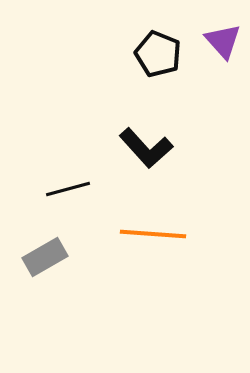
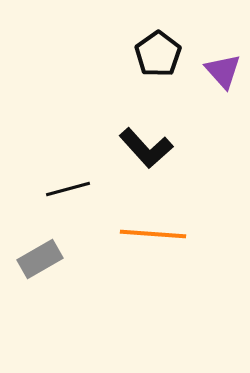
purple triangle: moved 30 px down
black pentagon: rotated 15 degrees clockwise
gray rectangle: moved 5 px left, 2 px down
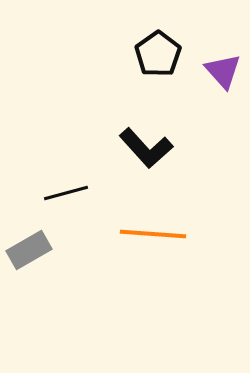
black line: moved 2 px left, 4 px down
gray rectangle: moved 11 px left, 9 px up
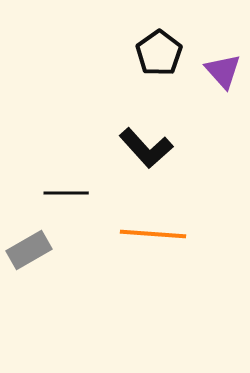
black pentagon: moved 1 px right, 1 px up
black line: rotated 15 degrees clockwise
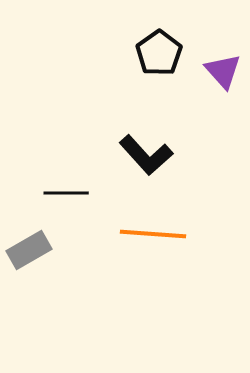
black L-shape: moved 7 px down
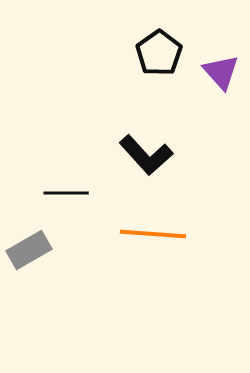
purple triangle: moved 2 px left, 1 px down
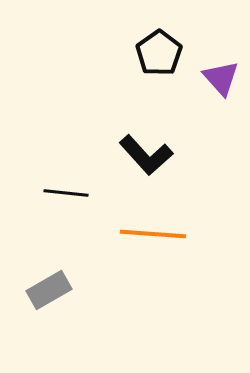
purple triangle: moved 6 px down
black line: rotated 6 degrees clockwise
gray rectangle: moved 20 px right, 40 px down
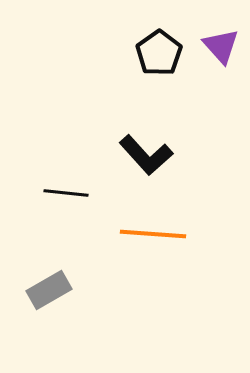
purple triangle: moved 32 px up
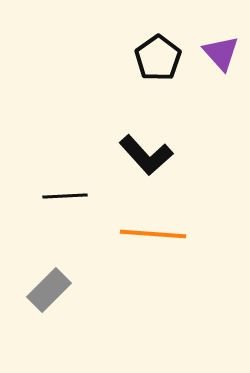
purple triangle: moved 7 px down
black pentagon: moved 1 px left, 5 px down
black line: moved 1 px left, 3 px down; rotated 9 degrees counterclockwise
gray rectangle: rotated 15 degrees counterclockwise
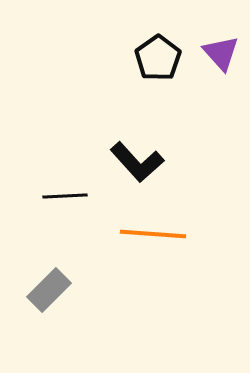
black L-shape: moved 9 px left, 7 px down
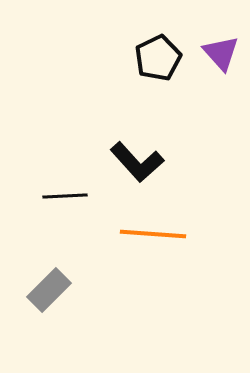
black pentagon: rotated 9 degrees clockwise
